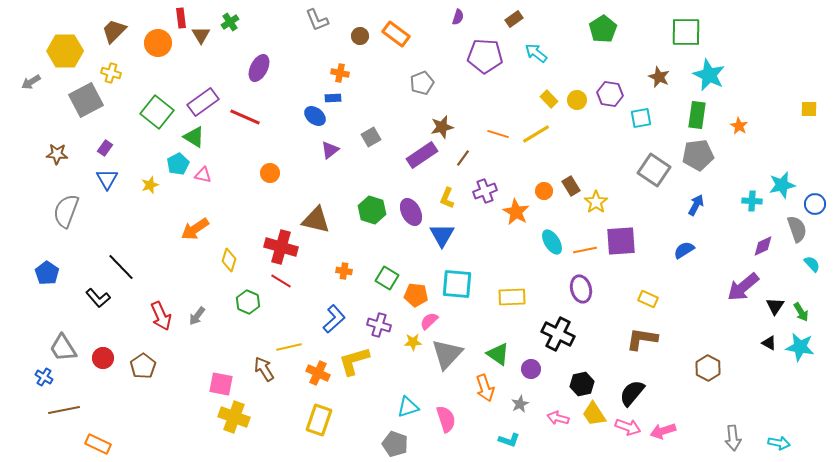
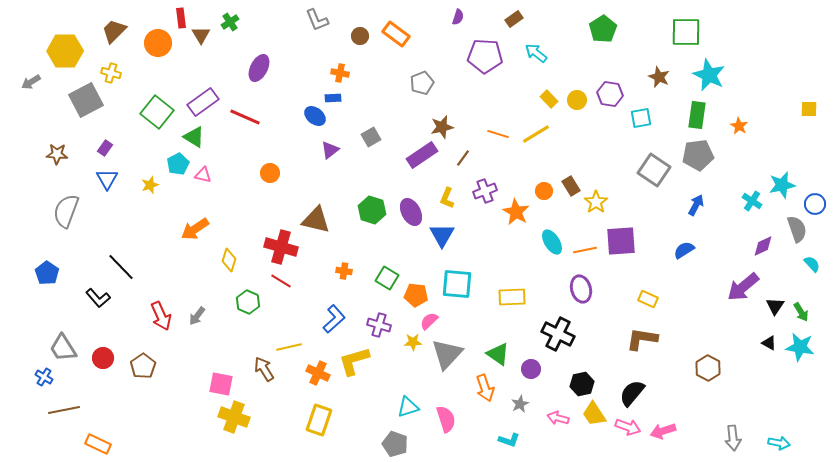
cyan cross at (752, 201): rotated 30 degrees clockwise
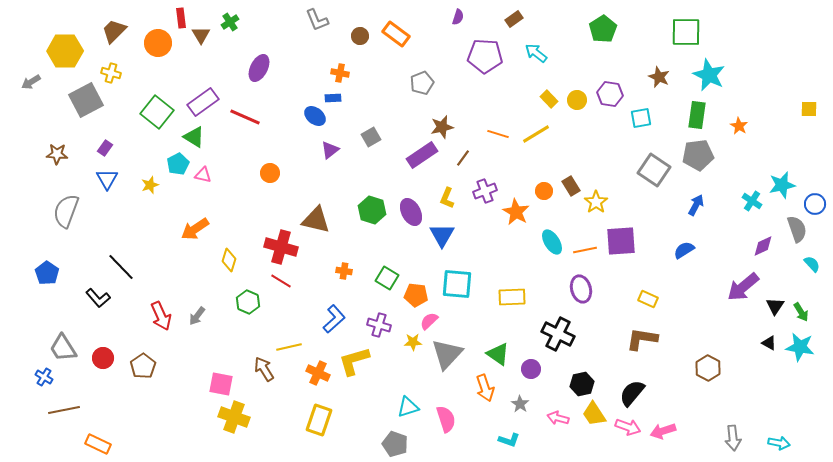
gray star at (520, 404): rotated 12 degrees counterclockwise
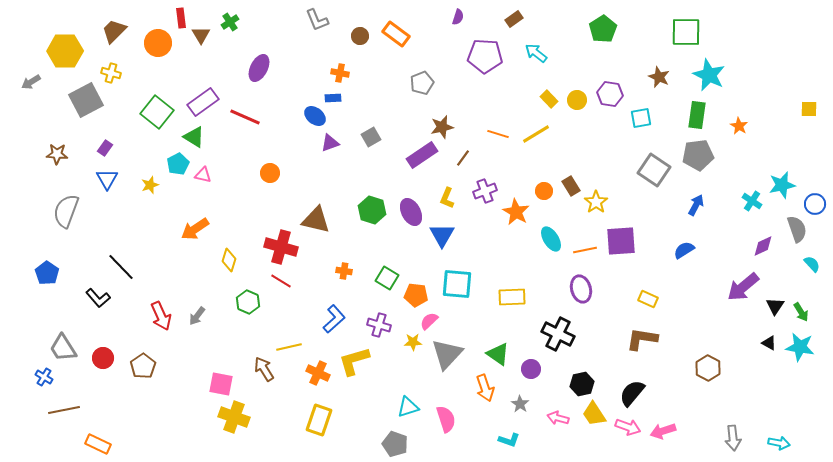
purple triangle at (330, 150): moved 7 px up; rotated 18 degrees clockwise
cyan ellipse at (552, 242): moved 1 px left, 3 px up
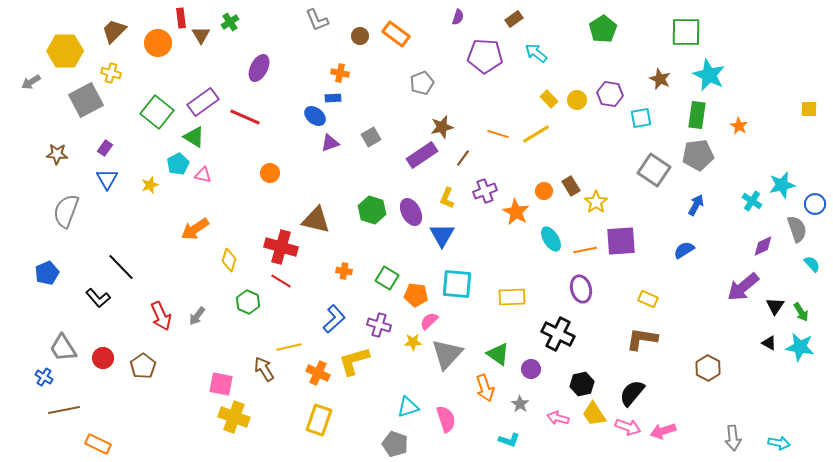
brown star at (659, 77): moved 1 px right, 2 px down
blue pentagon at (47, 273): rotated 15 degrees clockwise
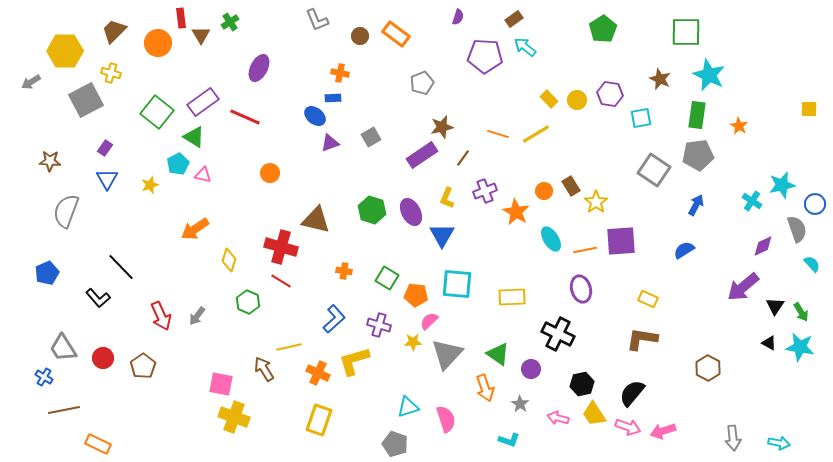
cyan arrow at (536, 53): moved 11 px left, 6 px up
brown star at (57, 154): moved 7 px left, 7 px down
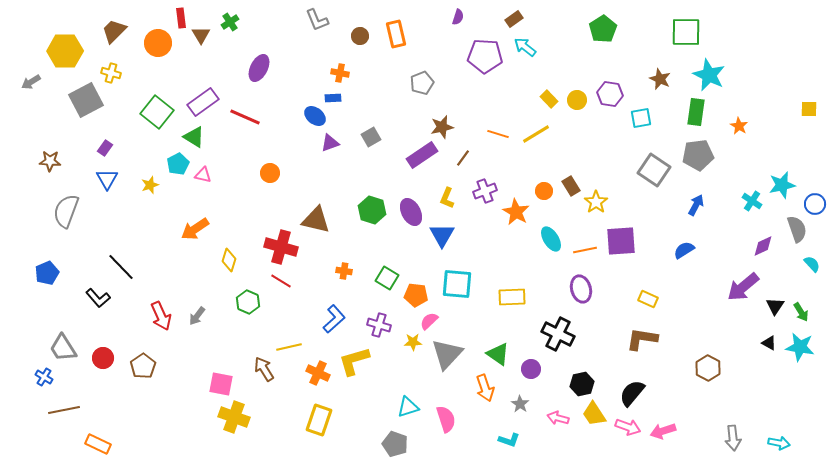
orange rectangle at (396, 34): rotated 40 degrees clockwise
green rectangle at (697, 115): moved 1 px left, 3 px up
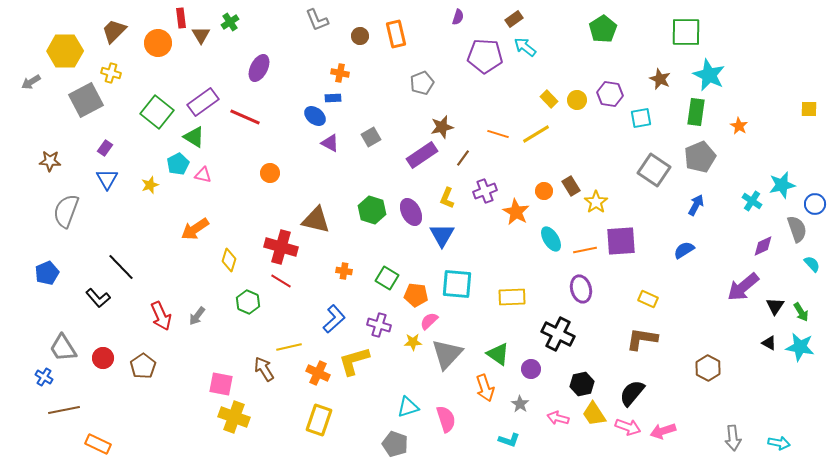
purple triangle at (330, 143): rotated 48 degrees clockwise
gray pentagon at (698, 155): moved 2 px right, 2 px down; rotated 16 degrees counterclockwise
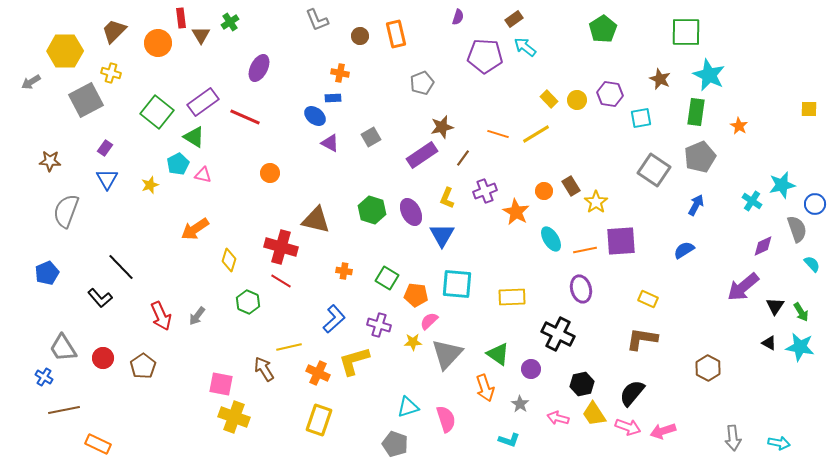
black L-shape at (98, 298): moved 2 px right
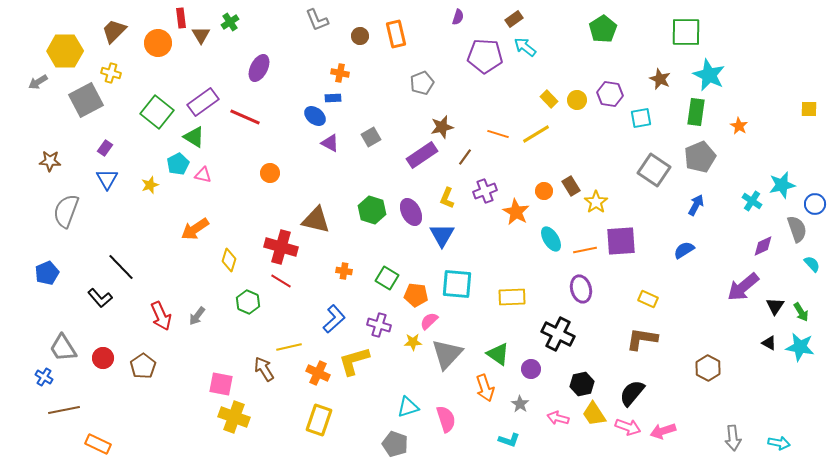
gray arrow at (31, 82): moved 7 px right
brown line at (463, 158): moved 2 px right, 1 px up
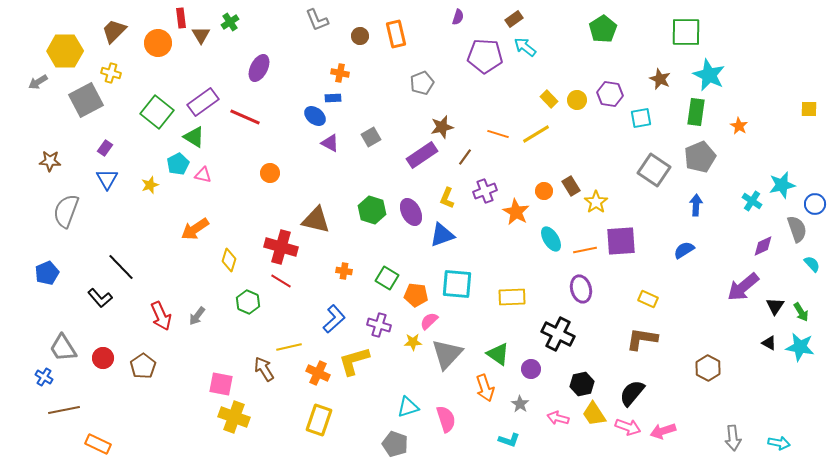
blue arrow at (696, 205): rotated 25 degrees counterclockwise
blue triangle at (442, 235): rotated 40 degrees clockwise
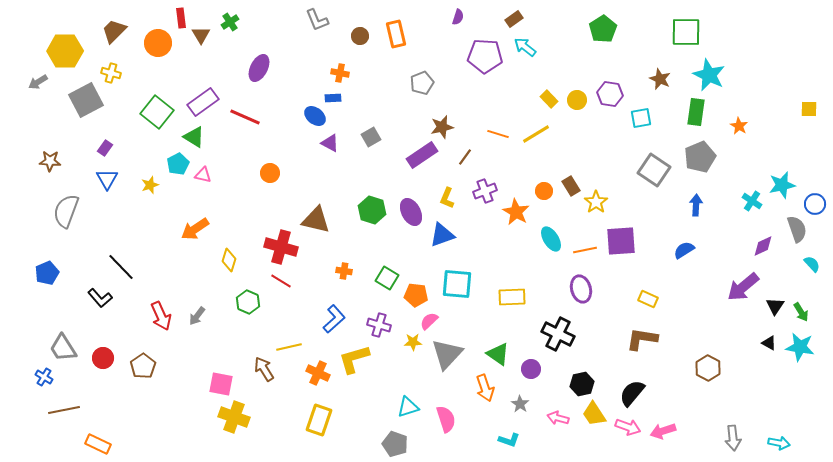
yellow L-shape at (354, 361): moved 2 px up
